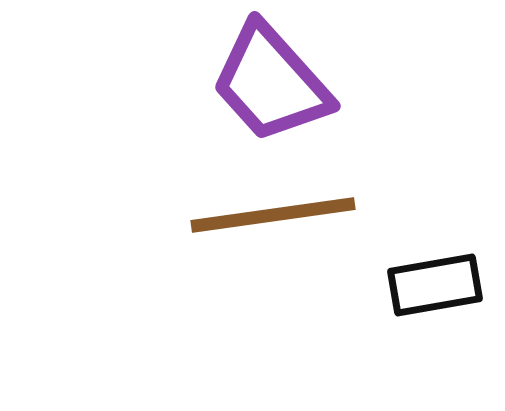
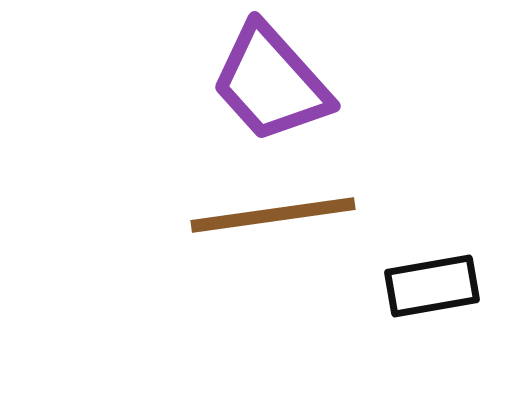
black rectangle: moved 3 px left, 1 px down
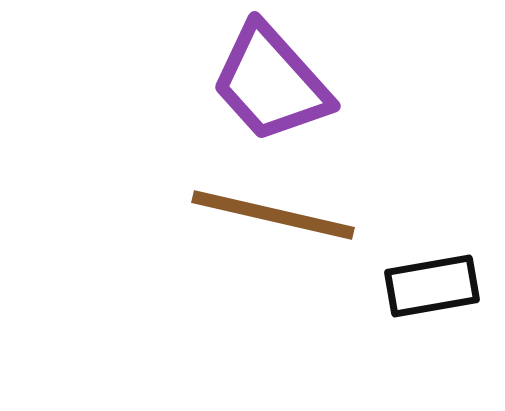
brown line: rotated 21 degrees clockwise
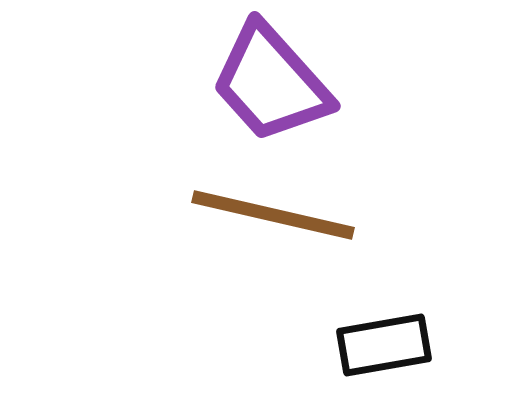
black rectangle: moved 48 px left, 59 px down
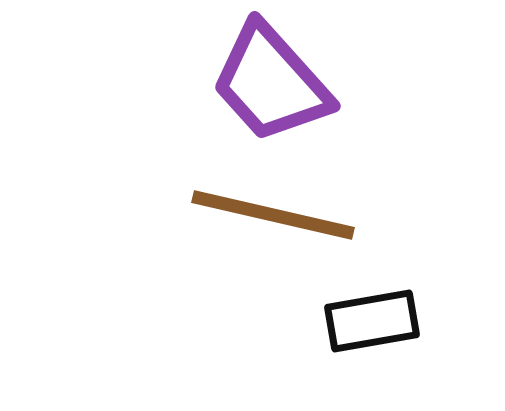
black rectangle: moved 12 px left, 24 px up
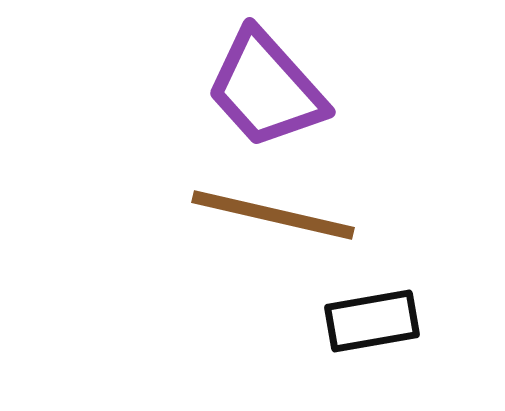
purple trapezoid: moved 5 px left, 6 px down
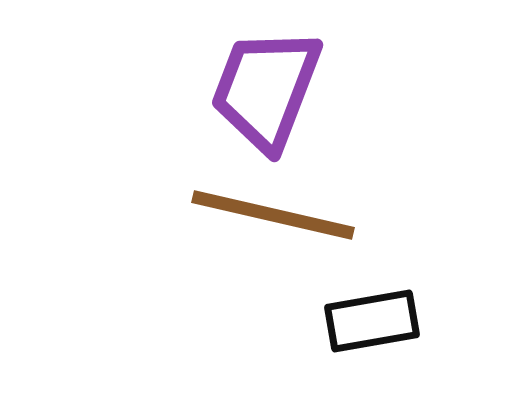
purple trapezoid: rotated 63 degrees clockwise
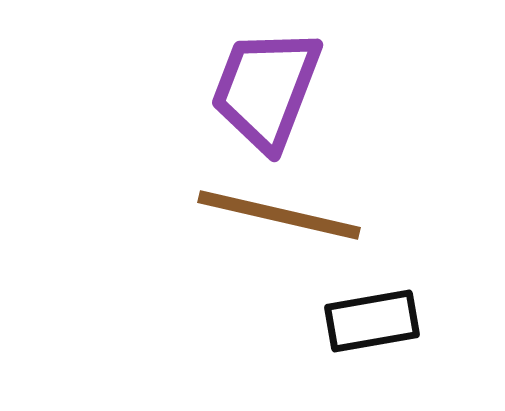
brown line: moved 6 px right
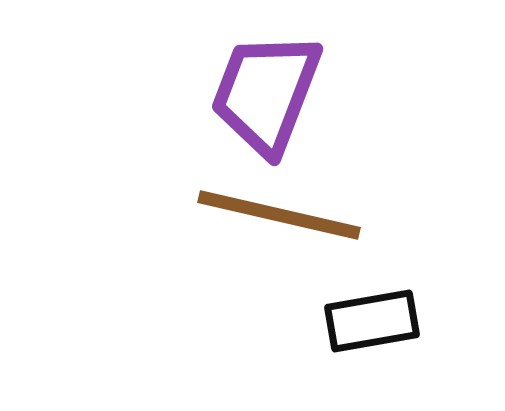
purple trapezoid: moved 4 px down
